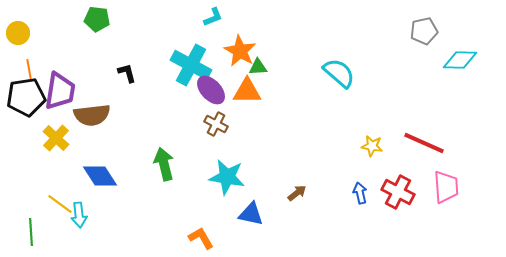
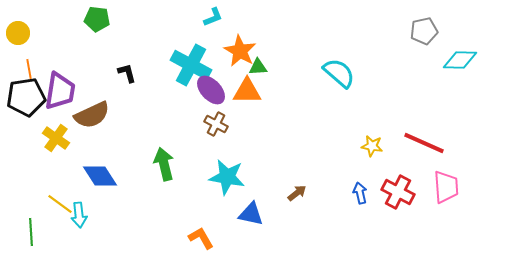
brown semicircle: rotated 18 degrees counterclockwise
yellow cross: rotated 8 degrees counterclockwise
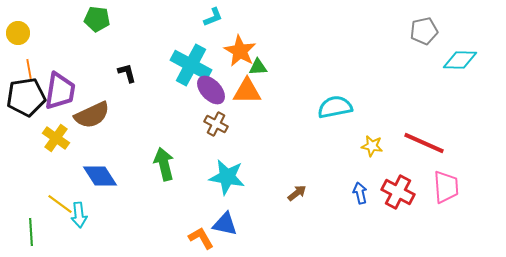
cyan semicircle: moved 4 px left, 34 px down; rotated 52 degrees counterclockwise
blue triangle: moved 26 px left, 10 px down
